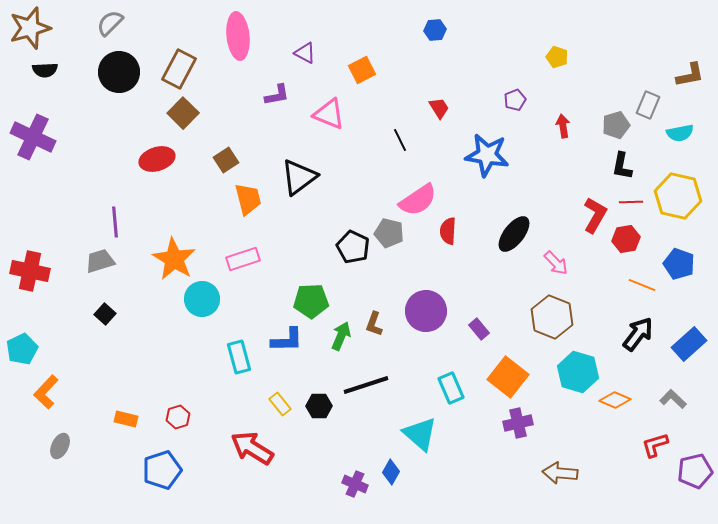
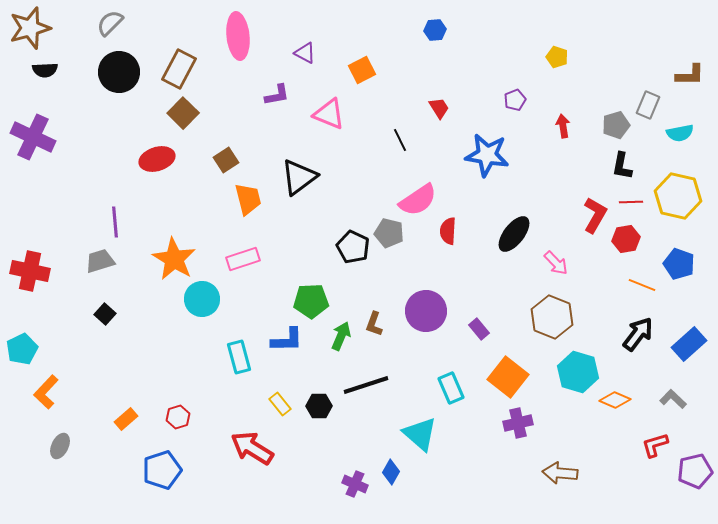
brown L-shape at (690, 75): rotated 12 degrees clockwise
orange rectangle at (126, 419): rotated 55 degrees counterclockwise
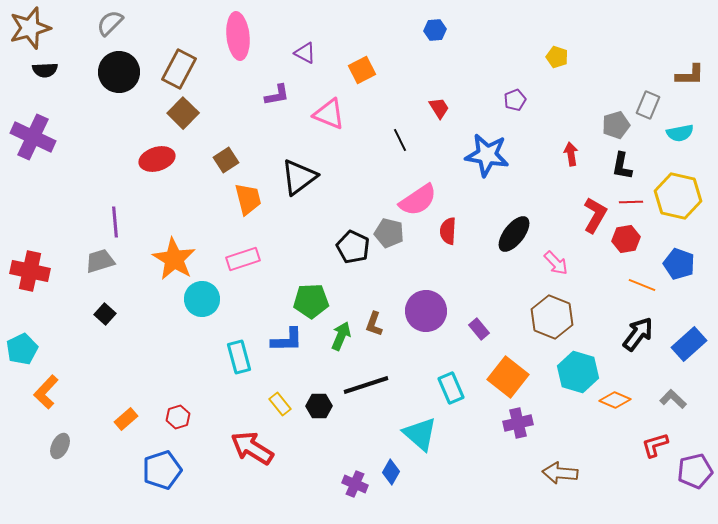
red arrow at (563, 126): moved 8 px right, 28 px down
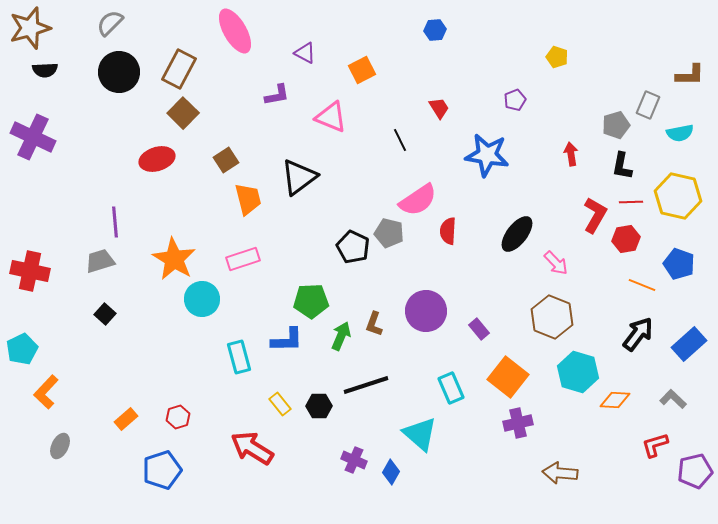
pink ellipse at (238, 36): moved 3 px left, 5 px up; rotated 24 degrees counterclockwise
pink triangle at (329, 114): moved 2 px right, 3 px down
black ellipse at (514, 234): moved 3 px right
orange diamond at (615, 400): rotated 20 degrees counterclockwise
purple cross at (355, 484): moved 1 px left, 24 px up
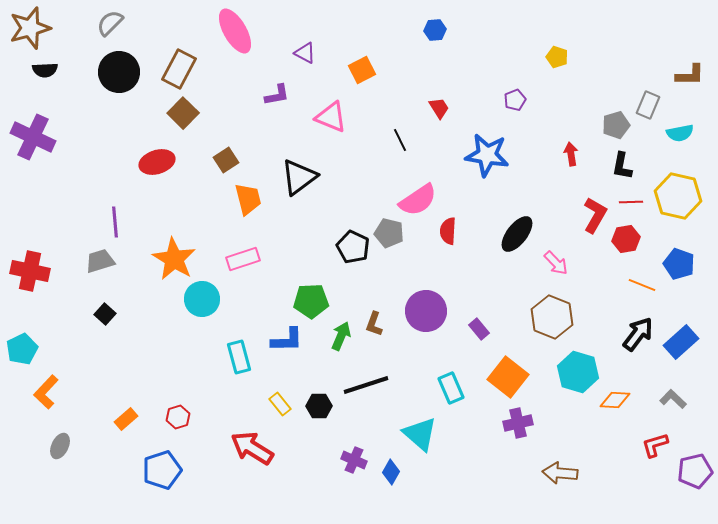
red ellipse at (157, 159): moved 3 px down
blue rectangle at (689, 344): moved 8 px left, 2 px up
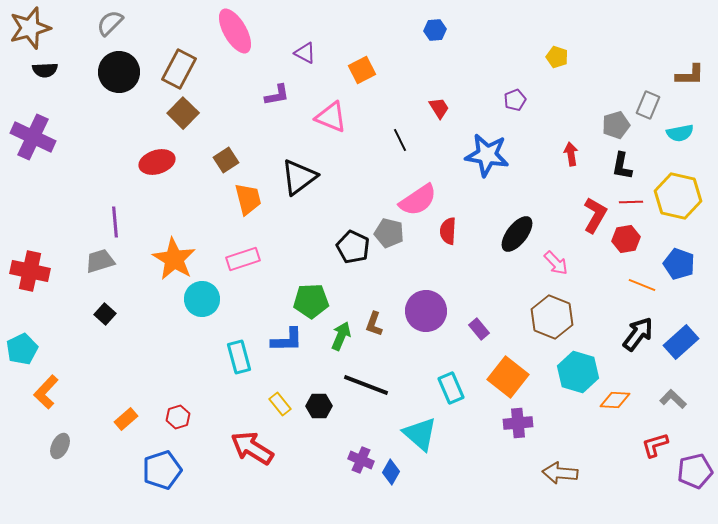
black line at (366, 385): rotated 39 degrees clockwise
purple cross at (518, 423): rotated 8 degrees clockwise
purple cross at (354, 460): moved 7 px right
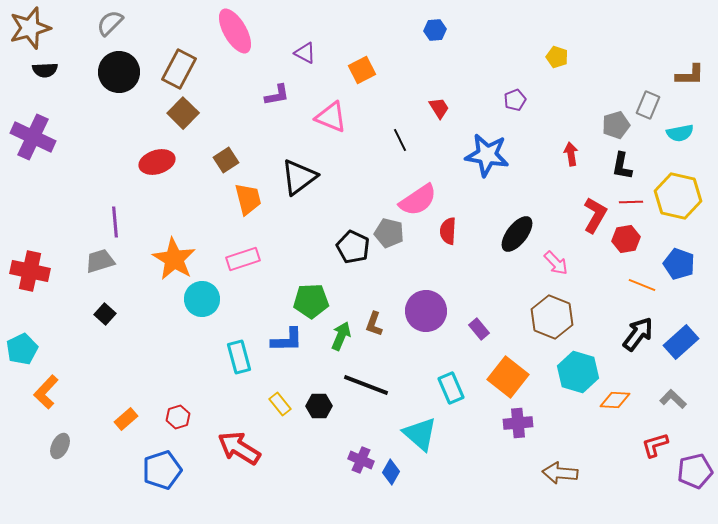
red arrow at (252, 448): moved 13 px left
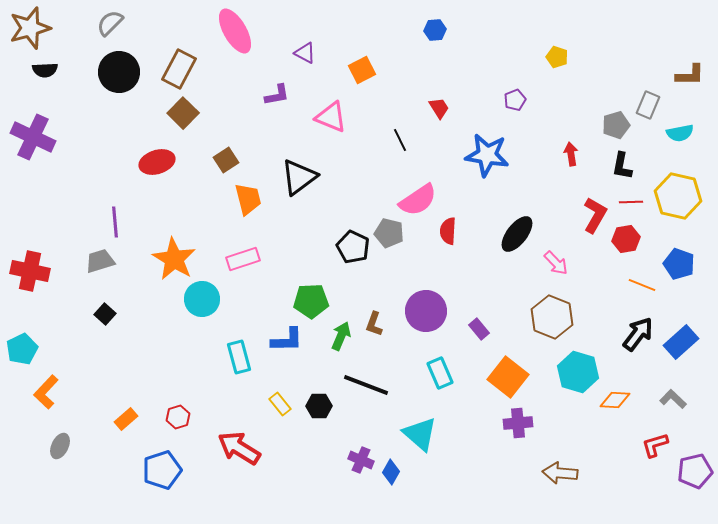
cyan rectangle at (451, 388): moved 11 px left, 15 px up
